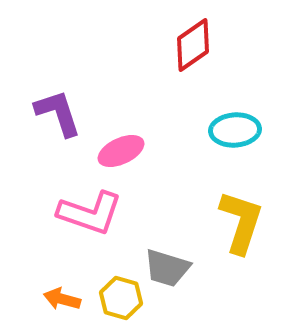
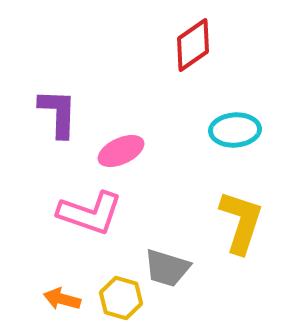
purple L-shape: rotated 20 degrees clockwise
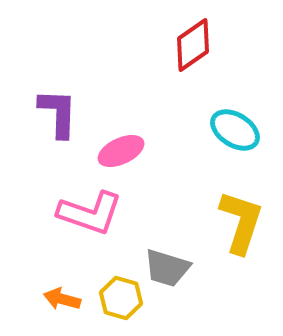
cyan ellipse: rotated 36 degrees clockwise
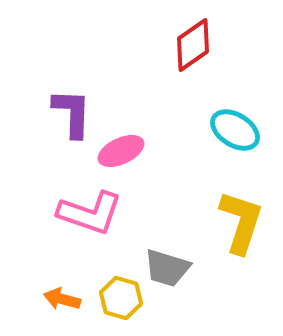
purple L-shape: moved 14 px right
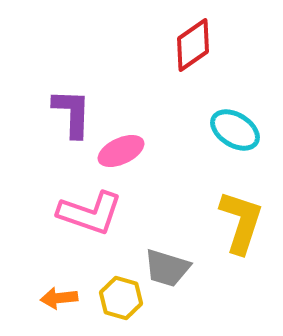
orange arrow: moved 3 px left, 1 px up; rotated 21 degrees counterclockwise
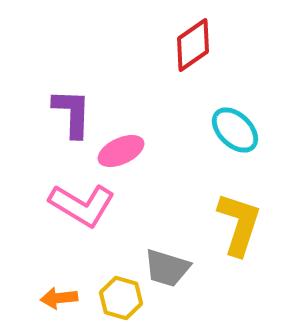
cyan ellipse: rotated 12 degrees clockwise
pink L-shape: moved 8 px left, 8 px up; rotated 12 degrees clockwise
yellow L-shape: moved 2 px left, 2 px down
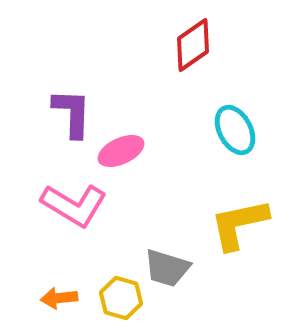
cyan ellipse: rotated 18 degrees clockwise
pink L-shape: moved 8 px left
yellow L-shape: rotated 120 degrees counterclockwise
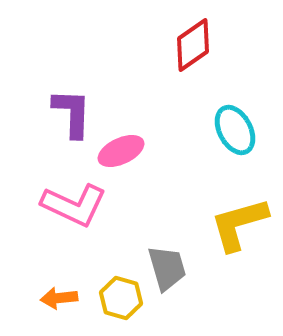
pink L-shape: rotated 6 degrees counterclockwise
yellow L-shape: rotated 4 degrees counterclockwise
gray trapezoid: rotated 123 degrees counterclockwise
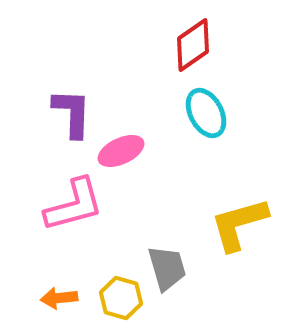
cyan ellipse: moved 29 px left, 17 px up
pink L-shape: rotated 40 degrees counterclockwise
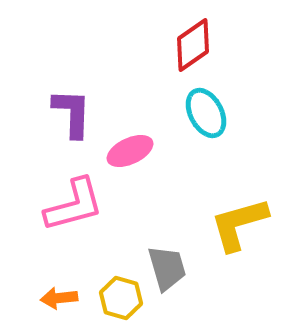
pink ellipse: moved 9 px right
